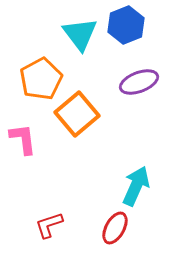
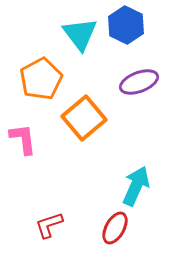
blue hexagon: rotated 12 degrees counterclockwise
orange square: moved 7 px right, 4 px down
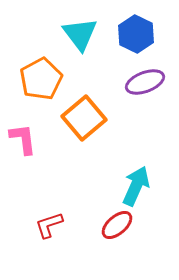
blue hexagon: moved 10 px right, 9 px down
purple ellipse: moved 6 px right
red ellipse: moved 2 px right, 3 px up; rotated 20 degrees clockwise
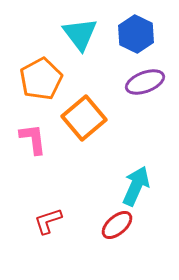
pink L-shape: moved 10 px right
red L-shape: moved 1 px left, 4 px up
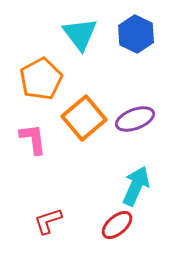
purple ellipse: moved 10 px left, 37 px down
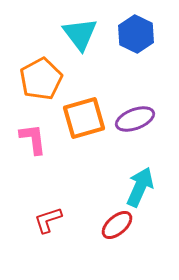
orange square: rotated 24 degrees clockwise
cyan arrow: moved 4 px right, 1 px down
red L-shape: moved 1 px up
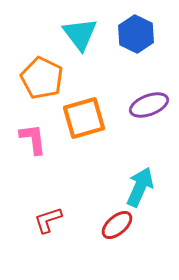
orange pentagon: moved 1 px right, 1 px up; rotated 18 degrees counterclockwise
purple ellipse: moved 14 px right, 14 px up
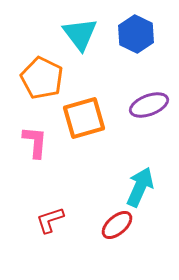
pink L-shape: moved 2 px right, 3 px down; rotated 12 degrees clockwise
red L-shape: moved 2 px right
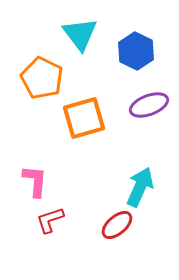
blue hexagon: moved 17 px down
pink L-shape: moved 39 px down
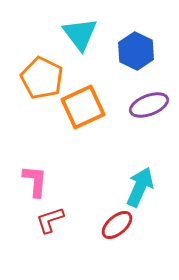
orange square: moved 1 px left, 11 px up; rotated 9 degrees counterclockwise
